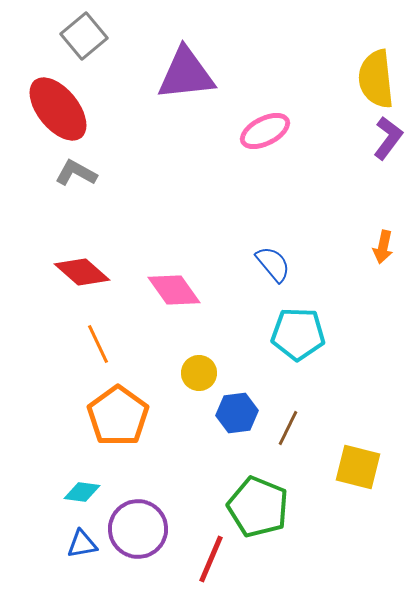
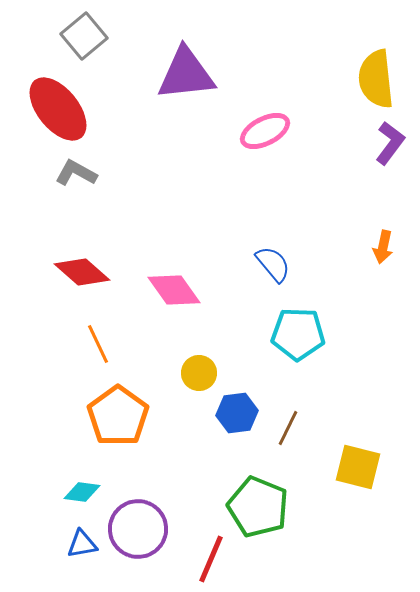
purple L-shape: moved 2 px right, 5 px down
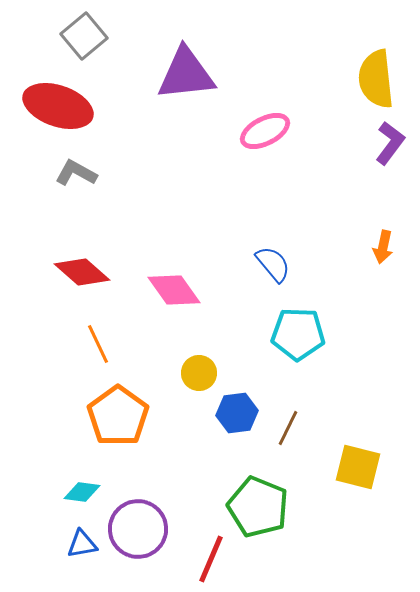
red ellipse: moved 3 px up; rotated 32 degrees counterclockwise
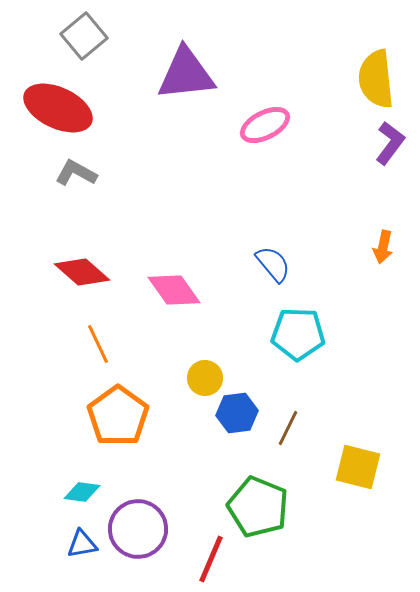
red ellipse: moved 2 px down; rotated 6 degrees clockwise
pink ellipse: moved 6 px up
yellow circle: moved 6 px right, 5 px down
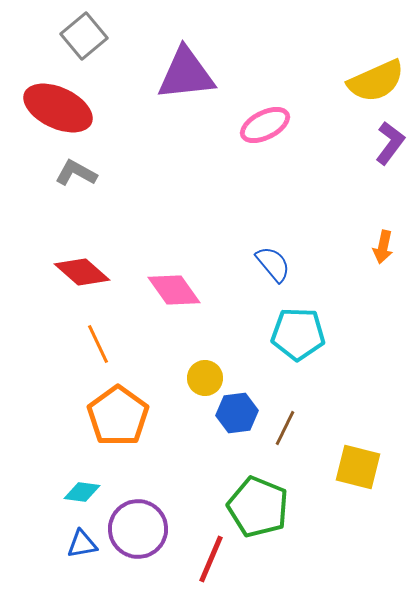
yellow semicircle: moved 2 px down; rotated 108 degrees counterclockwise
brown line: moved 3 px left
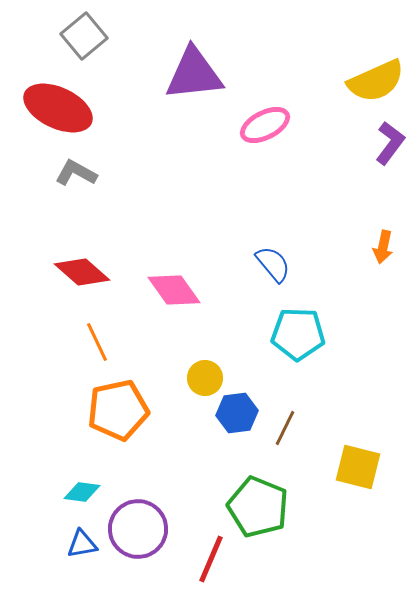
purple triangle: moved 8 px right
orange line: moved 1 px left, 2 px up
orange pentagon: moved 6 px up; rotated 24 degrees clockwise
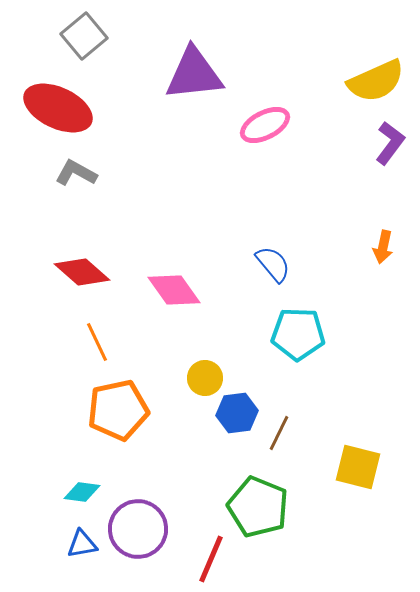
brown line: moved 6 px left, 5 px down
